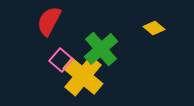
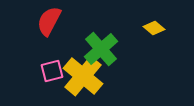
pink square: moved 9 px left, 11 px down; rotated 35 degrees clockwise
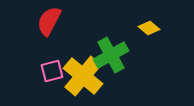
yellow diamond: moved 5 px left
green cross: moved 10 px right, 6 px down; rotated 12 degrees clockwise
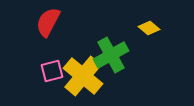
red semicircle: moved 1 px left, 1 px down
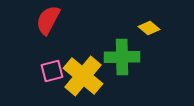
red semicircle: moved 2 px up
green cross: moved 11 px right, 2 px down; rotated 28 degrees clockwise
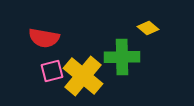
red semicircle: moved 4 px left, 18 px down; rotated 108 degrees counterclockwise
yellow diamond: moved 1 px left
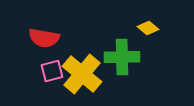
yellow cross: moved 1 px left, 2 px up
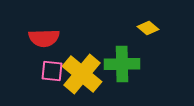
red semicircle: rotated 12 degrees counterclockwise
green cross: moved 7 px down
pink square: rotated 20 degrees clockwise
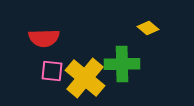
yellow cross: moved 3 px right, 4 px down
